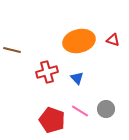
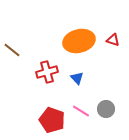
brown line: rotated 24 degrees clockwise
pink line: moved 1 px right
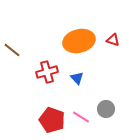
pink line: moved 6 px down
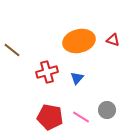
blue triangle: rotated 24 degrees clockwise
gray circle: moved 1 px right, 1 px down
red pentagon: moved 2 px left, 3 px up; rotated 10 degrees counterclockwise
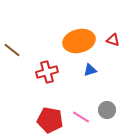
blue triangle: moved 13 px right, 8 px up; rotated 32 degrees clockwise
red pentagon: moved 3 px down
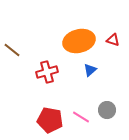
blue triangle: rotated 24 degrees counterclockwise
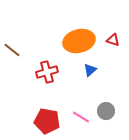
gray circle: moved 1 px left, 1 px down
red pentagon: moved 3 px left, 1 px down
